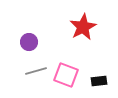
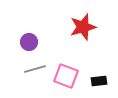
red star: rotated 12 degrees clockwise
gray line: moved 1 px left, 2 px up
pink square: moved 1 px down
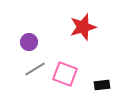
gray line: rotated 15 degrees counterclockwise
pink square: moved 1 px left, 2 px up
black rectangle: moved 3 px right, 4 px down
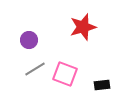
purple circle: moved 2 px up
